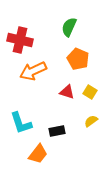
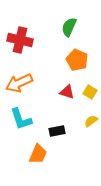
orange pentagon: moved 1 px left, 1 px down
orange arrow: moved 14 px left, 12 px down
cyan L-shape: moved 4 px up
orange trapezoid: rotated 15 degrees counterclockwise
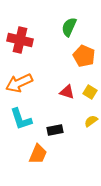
orange pentagon: moved 7 px right, 4 px up
black rectangle: moved 2 px left, 1 px up
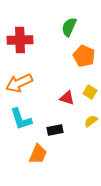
red cross: rotated 15 degrees counterclockwise
red triangle: moved 6 px down
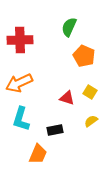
cyan L-shape: rotated 35 degrees clockwise
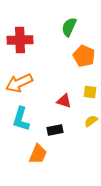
yellow square: rotated 24 degrees counterclockwise
red triangle: moved 3 px left, 3 px down
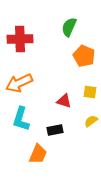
red cross: moved 1 px up
